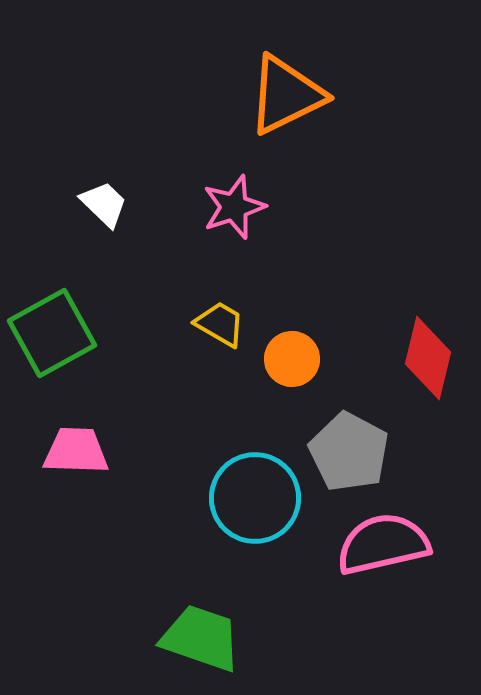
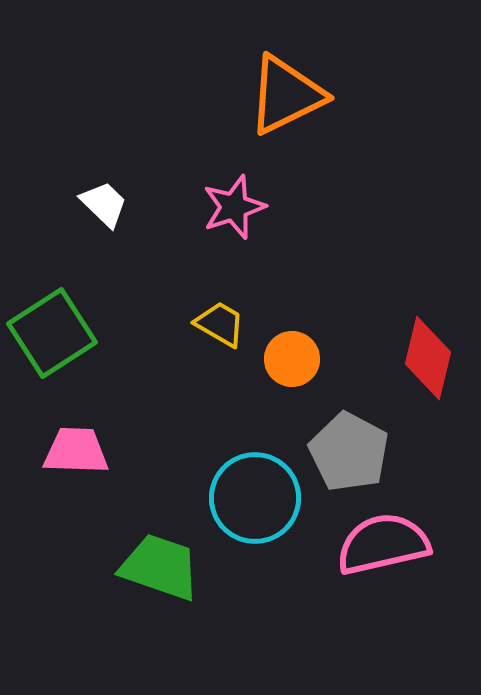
green square: rotated 4 degrees counterclockwise
green trapezoid: moved 41 px left, 71 px up
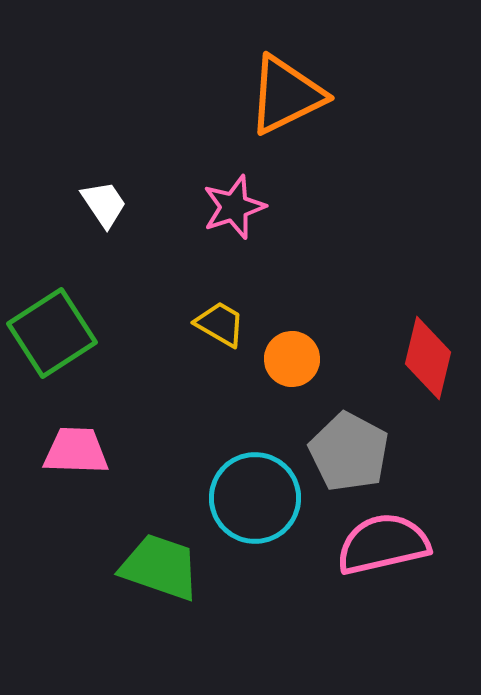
white trapezoid: rotated 12 degrees clockwise
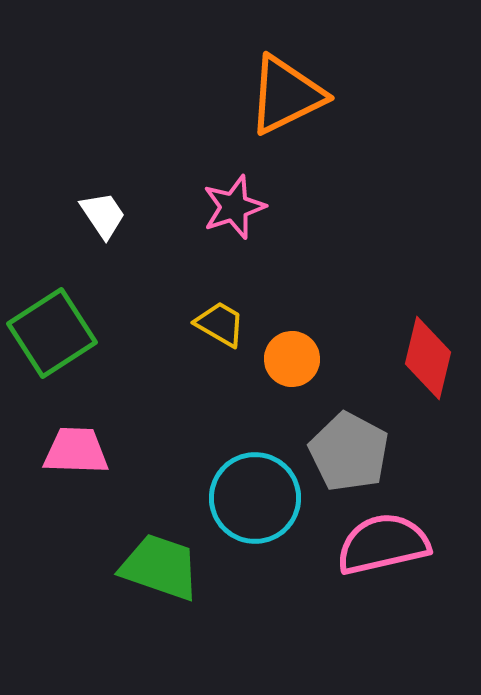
white trapezoid: moved 1 px left, 11 px down
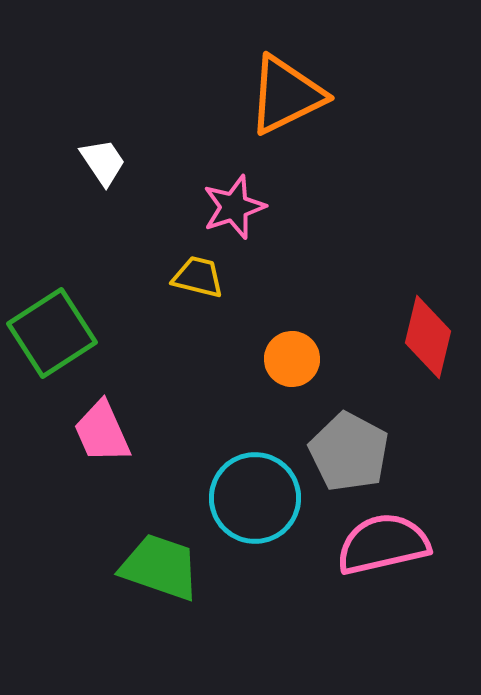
white trapezoid: moved 53 px up
yellow trapezoid: moved 22 px left, 47 px up; rotated 16 degrees counterclockwise
red diamond: moved 21 px up
pink trapezoid: moved 26 px right, 19 px up; rotated 116 degrees counterclockwise
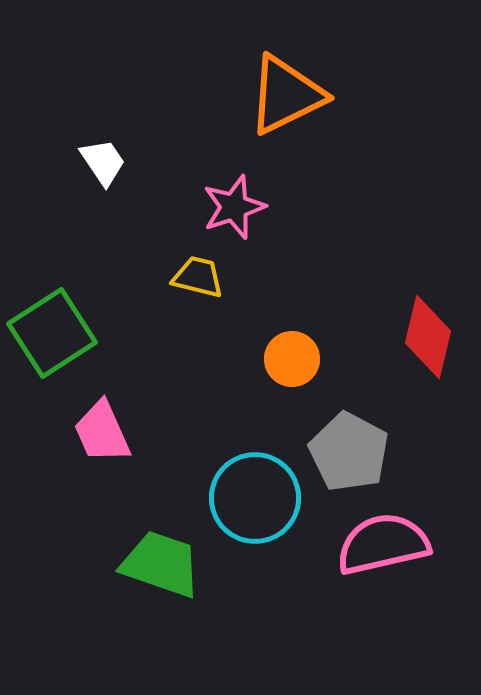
green trapezoid: moved 1 px right, 3 px up
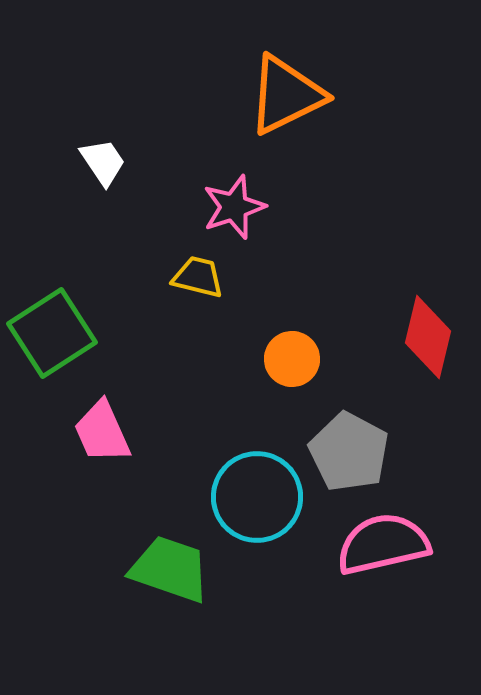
cyan circle: moved 2 px right, 1 px up
green trapezoid: moved 9 px right, 5 px down
